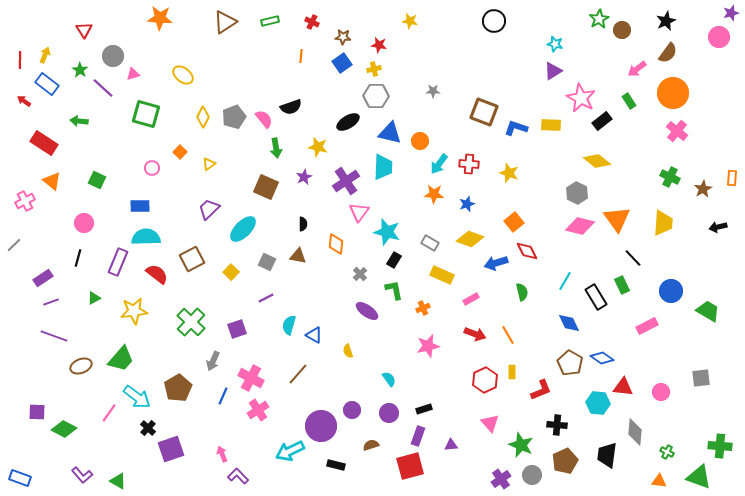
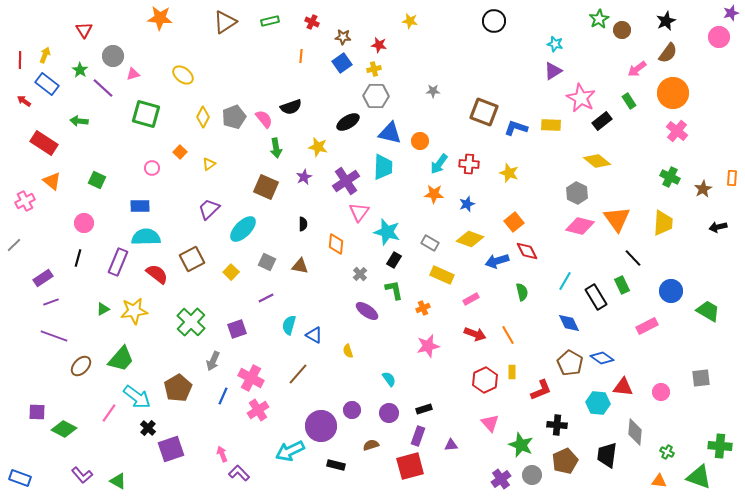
brown triangle at (298, 256): moved 2 px right, 10 px down
blue arrow at (496, 263): moved 1 px right, 2 px up
green triangle at (94, 298): moved 9 px right, 11 px down
brown ellipse at (81, 366): rotated 25 degrees counterclockwise
purple L-shape at (238, 476): moved 1 px right, 3 px up
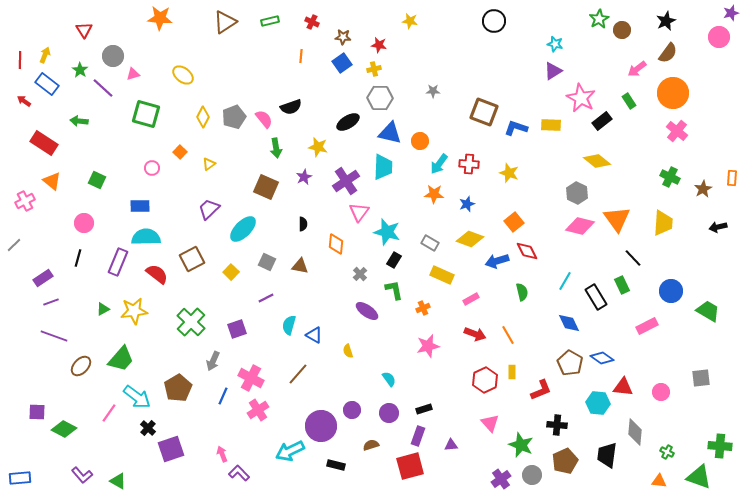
gray hexagon at (376, 96): moved 4 px right, 2 px down
blue rectangle at (20, 478): rotated 25 degrees counterclockwise
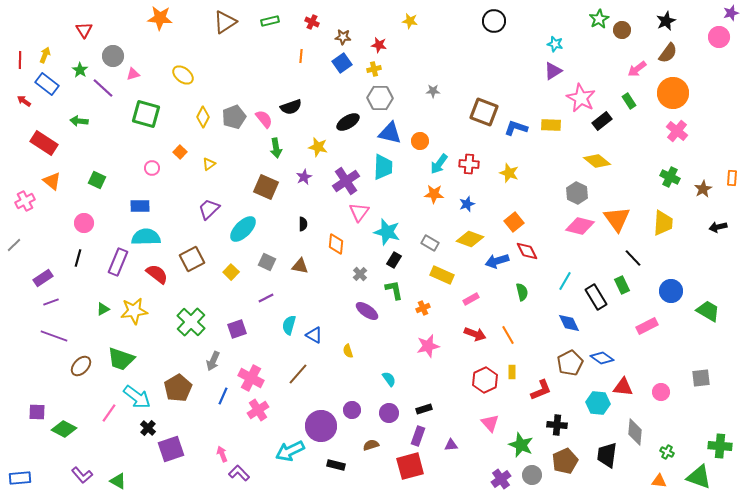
green trapezoid at (121, 359): rotated 68 degrees clockwise
brown pentagon at (570, 363): rotated 15 degrees clockwise
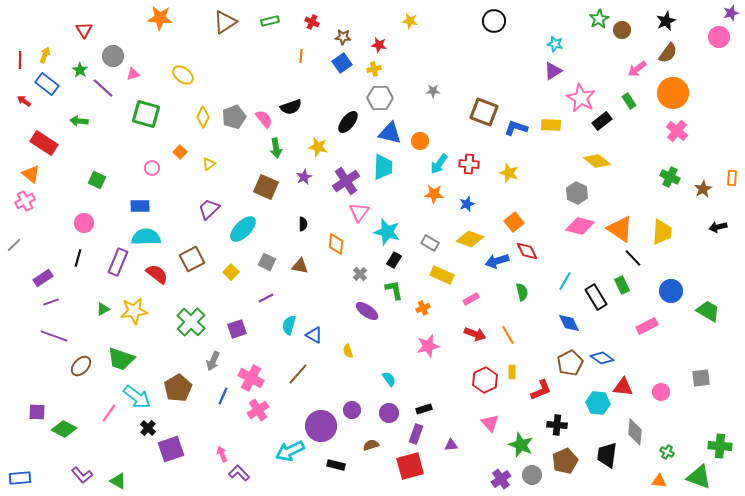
black ellipse at (348, 122): rotated 20 degrees counterclockwise
orange triangle at (52, 181): moved 21 px left, 7 px up
orange triangle at (617, 219): moved 3 px right, 10 px down; rotated 20 degrees counterclockwise
yellow trapezoid at (663, 223): moved 1 px left, 9 px down
purple rectangle at (418, 436): moved 2 px left, 2 px up
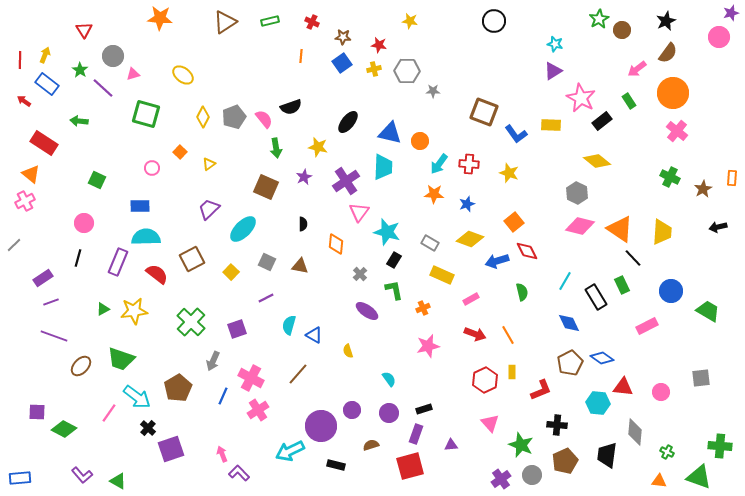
gray hexagon at (380, 98): moved 27 px right, 27 px up
blue L-shape at (516, 128): moved 6 px down; rotated 145 degrees counterclockwise
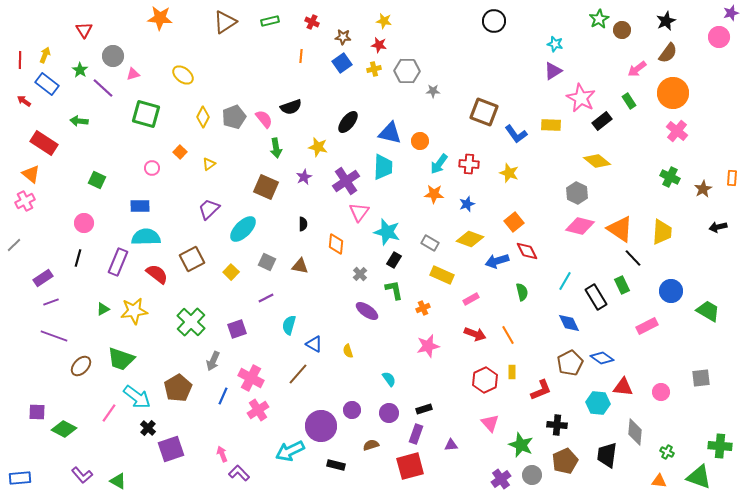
yellow star at (410, 21): moved 26 px left
blue triangle at (314, 335): moved 9 px down
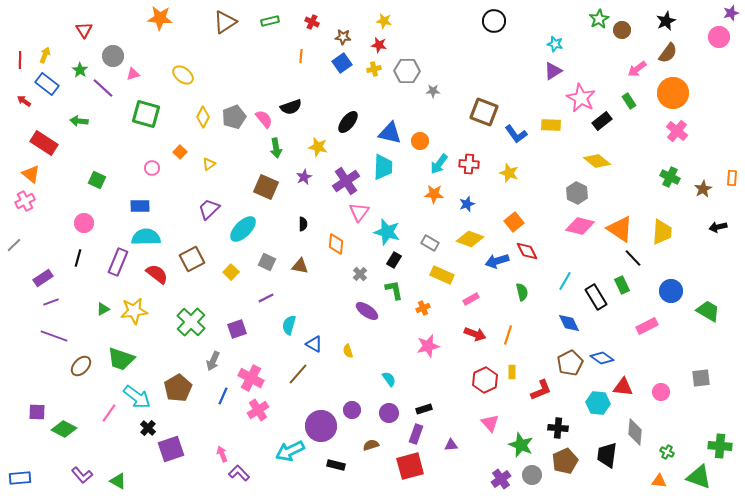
orange line at (508, 335): rotated 48 degrees clockwise
black cross at (557, 425): moved 1 px right, 3 px down
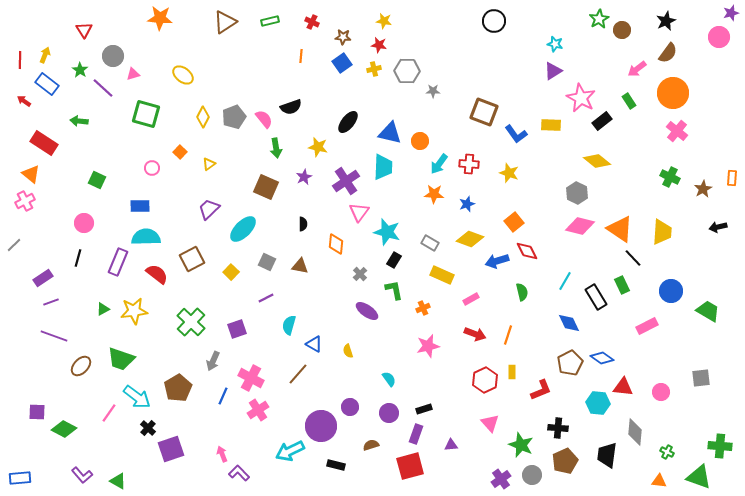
purple circle at (352, 410): moved 2 px left, 3 px up
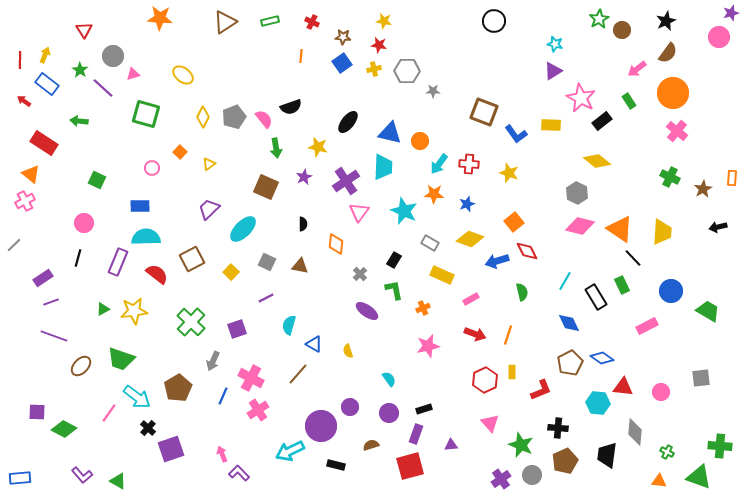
cyan star at (387, 232): moved 17 px right, 21 px up; rotated 8 degrees clockwise
